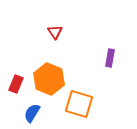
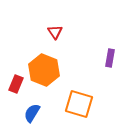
orange hexagon: moved 5 px left, 9 px up
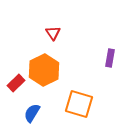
red triangle: moved 2 px left, 1 px down
orange hexagon: rotated 12 degrees clockwise
red rectangle: moved 1 px up; rotated 24 degrees clockwise
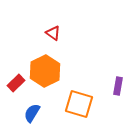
red triangle: rotated 21 degrees counterclockwise
purple rectangle: moved 8 px right, 28 px down
orange hexagon: moved 1 px right, 1 px down
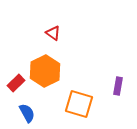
blue semicircle: moved 5 px left; rotated 120 degrees clockwise
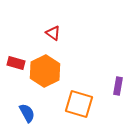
red rectangle: moved 20 px up; rotated 60 degrees clockwise
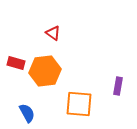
orange hexagon: rotated 20 degrees clockwise
orange square: rotated 12 degrees counterclockwise
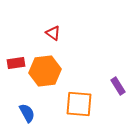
red rectangle: rotated 24 degrees counterclockwise
purple rectangle: rotated 42 degrees counterclockwise
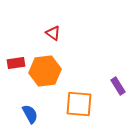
blue semicircle: moved 3 px right, 1 px down
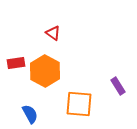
orange hexagon: rotated 24 degrees counterclockwise
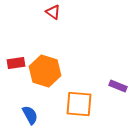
red triangle: moved 21 px up
orange hexagon: rotated 12 degrees counterclockwise
purple rectangle: rotated 36 degrees counterclockwise
blue semicircle: moved 1 px down
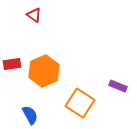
red triangle: moved 19 px left, 3 px down
red rectangle: moved 4 px left, 1 px down
orange hexagon: moved 1 px left; rotated 20 degrees clockwise
orange square: moved 1 px right, 1 px up; rotated 28 degrees clockwise
